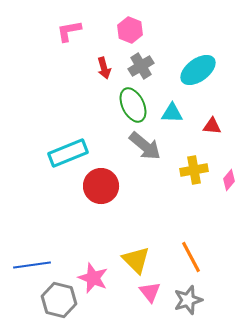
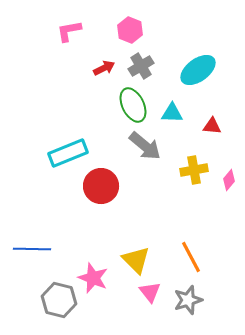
red arrow: rotated 100 degrees counterclockwise
blue line: moved 16 px up; rotated 9 degrees clockwise
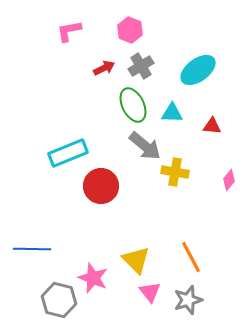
yellow cross: moved 19 px left, 2 px down; rotated 20 degrees clockwise
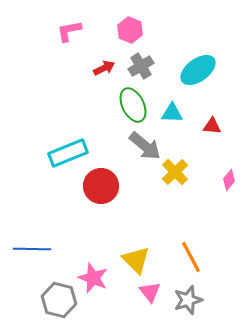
yellow cross: rotated 36 degrees clockwise
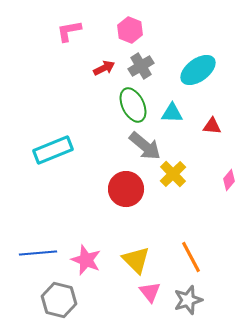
cyan rectangle: moved 15 px left, 3 px up
yellow cross: moved 2 px left, 2 px down
red circle: moved 25 px right, 3 px down
blue line: moved 6 px right, 4 px down; rotated 6 degrees counterclockwise
pink star: moved 7 px left, 18 px up
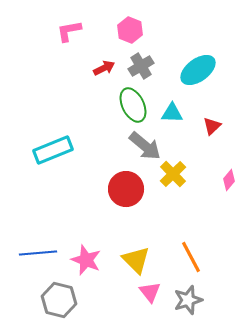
red triangle: rotated 48 degrees counterclockwise
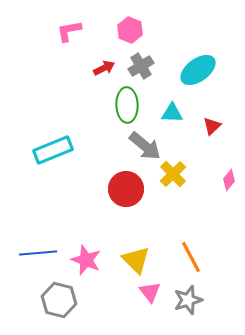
green ellipse: moved 6 px left; rotated 24 degrees clockwise
